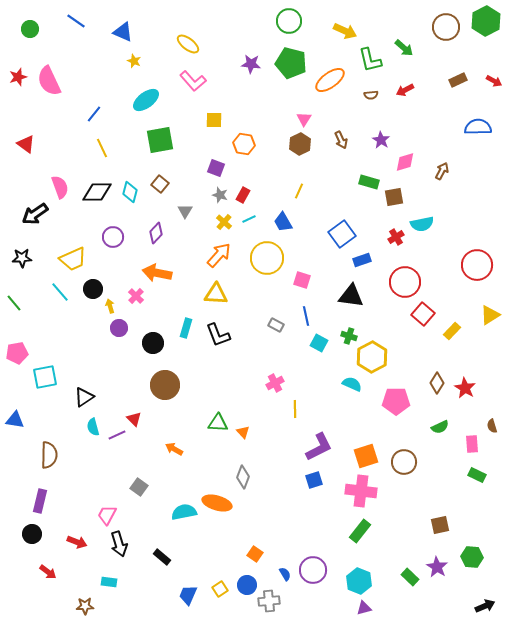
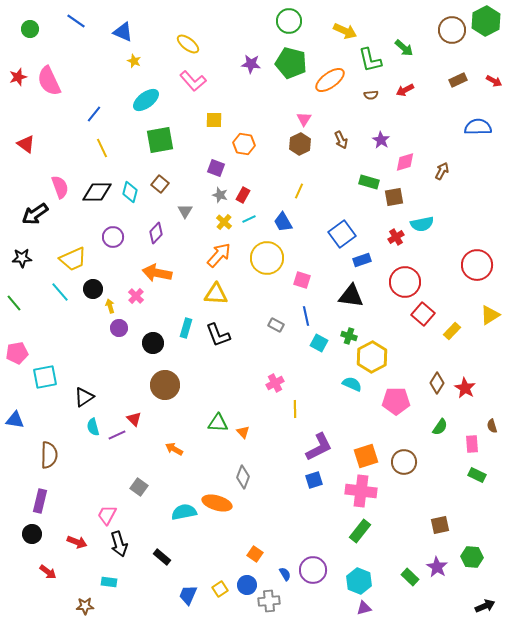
brown circle at (446, 27): moved 6 px right, 3 px down
green semicircle at (440, 427): rotated 30 degrees counterclockwise
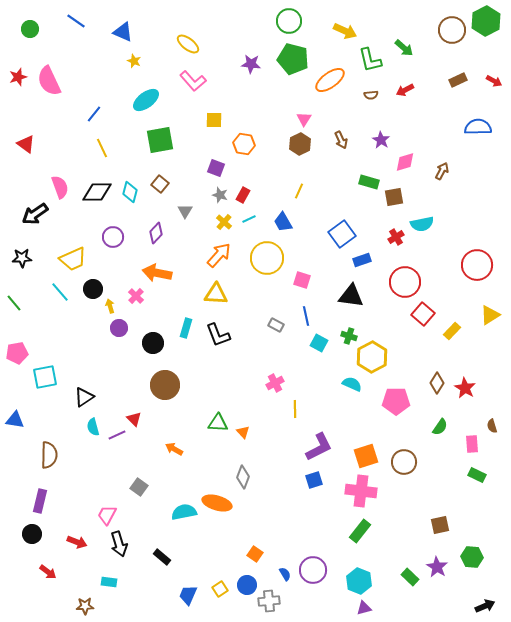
green pentagon at (291, 63): moved 2 px right, 4 px up
